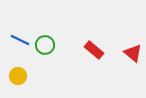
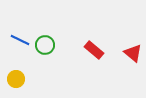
yellow circle: moved 2 px left, 3 px down
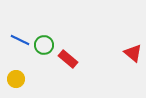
green circle: moved 1 px left
red rectangle: moved 26 px left, 9 px down
